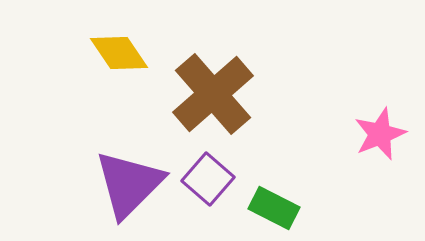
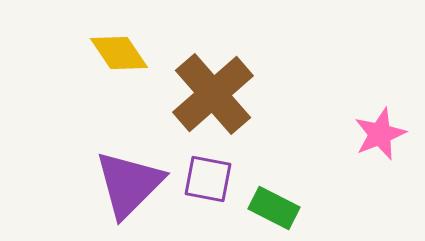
purple square: rotated 30 degrees counterclockwise
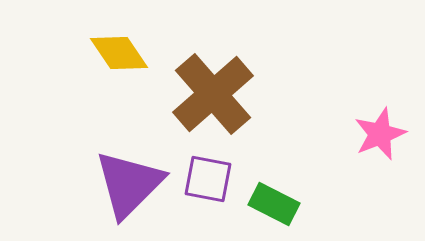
green rectangle: moved 4 px up
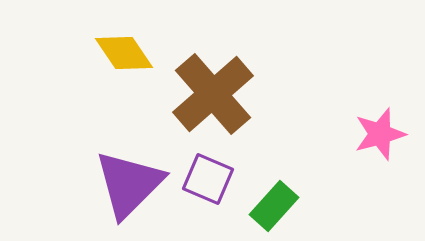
yellow diamond: moved 5 px right
pink star: rotated 6 degrees clockwise
purple square: rotated 12 degrees clockwise
green rectangle: moved 2 px down; rotated 75 degrees counterclockwise
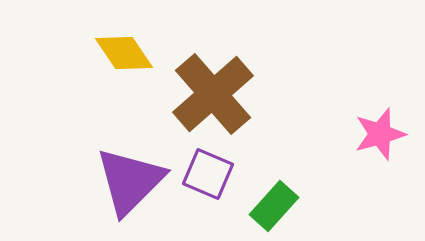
purple square: moved 5 px up
purple triangle: moved 1 px right, 3 px up
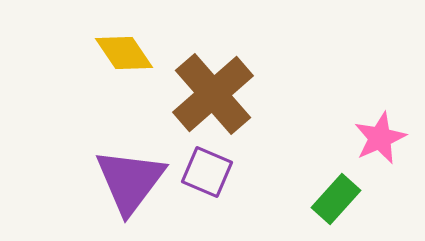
pink star: moved 4 px down; rotated 8 degrees counterclockwise
purple square: moved 1 px left, 2 px up
purple triangle: rotated 8 degrees counterclockwise
green rectangle: moved 62 px right, 7 px up
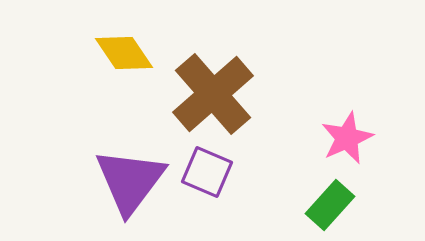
pink star: moved 33 px left
green rectangle: moved 6 px left, 6 px down
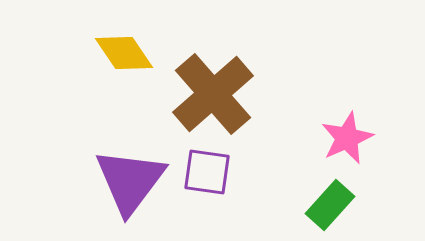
purple square: rotated 15 degrees counterclockwise
